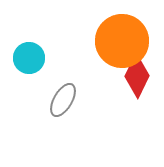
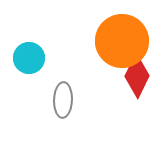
gray ellipse: rotated 28 degrees counterclockwise
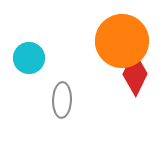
red diamond: moved 2 px left, 2 px up
gray ellipse: moved 1 px left
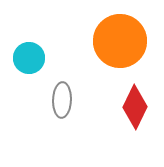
orange circle: moved 2 px left
red diamond: moved 33 px down
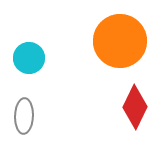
gray ellipse: moved 38 px left, 16 px down
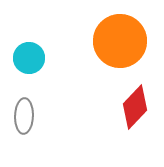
red diamond: rotated 18 degrees clockwise
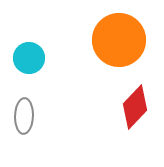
orange circle: moved 1 px left, 1 px up
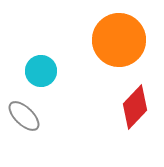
cyan circle: moved 12 px right, 13 px down
gray ellipse: rotated 48 degrees counterclockwise
